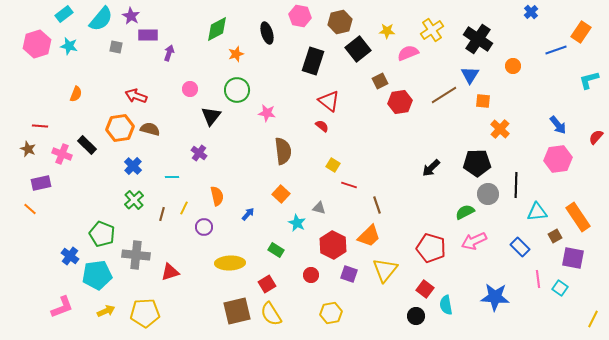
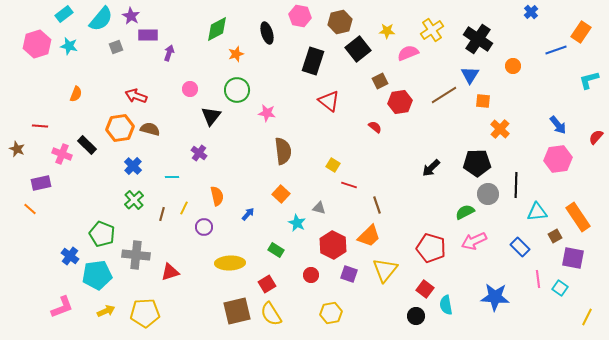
gray square at (116, 47): rotated 32 degrees counterclockwise
red semicircle at (322, 126): moved 53 px right, 1 px down
brown star at (28, 149): moved 11 px left
yellow line at (593, 319): moved 6 px left, 2 px up
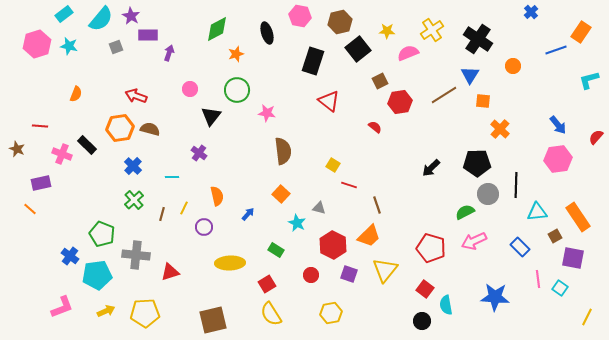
brown square at (237, 311): moved 24 px left, 9 px down
black circle at (416, 316): moved 6 px right, 5 px down
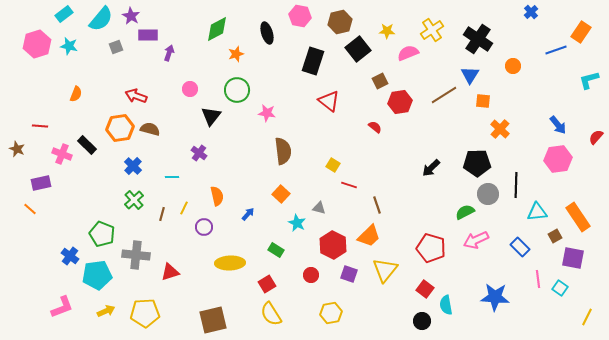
pink arrow at (474, 241): moved 2 px right, 1 px up
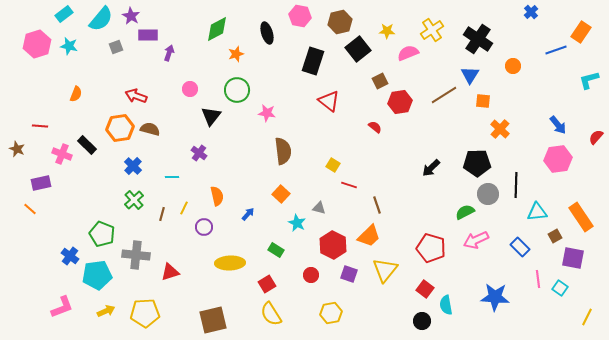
orange rectangle at (578, 217): moved 3 px right
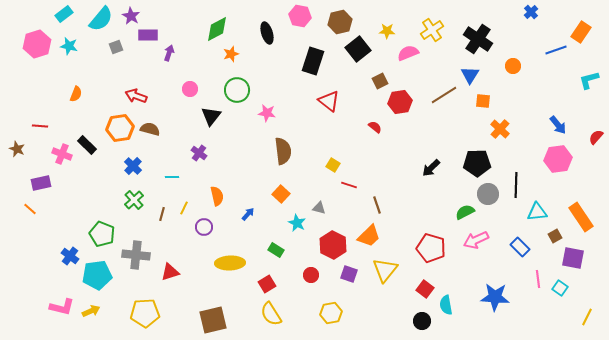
orange star at (236, 54): moved 5 px left
pink L-shape at (62, 307): rotated 35 degrees clockwise
yellow arrow at (106, 311): moved 15 px left
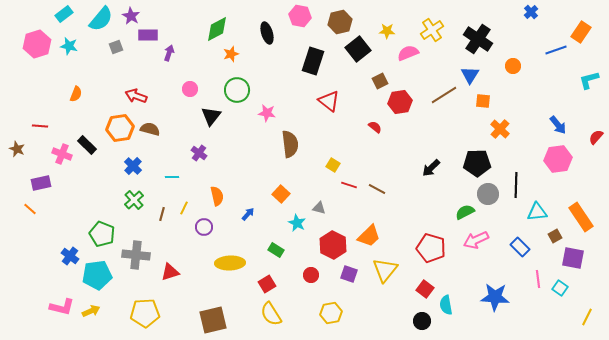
brown semicircle at (283, 151): moved 7 px right, 7 px up
brown line at (377, 205): moved 16 px up; rotated 42 degrees counterclockwise
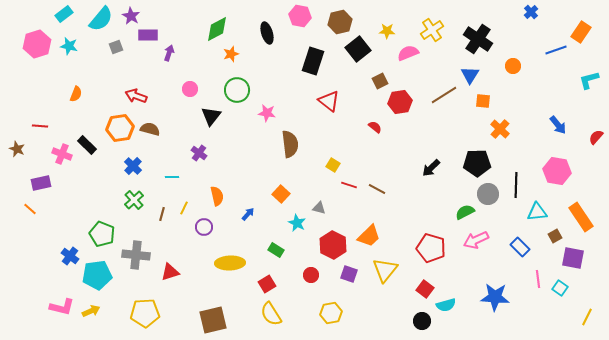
pink hexagon at (558, 159): moved 1 px left, 12 px down; rotated 16 degrees clockwise
cyan semicircle at (446, 305): rotated 96 degrees counterclockwise
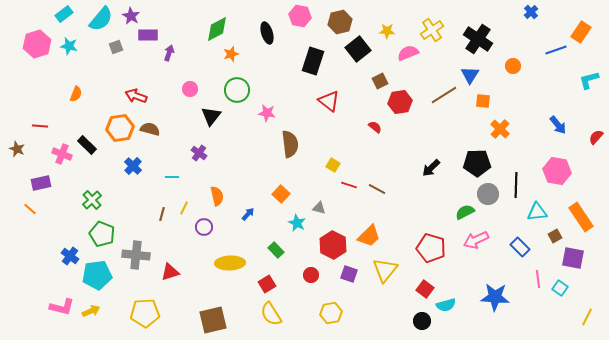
green cross at (134, 200): moved 42 px left
green rectangle at (276, 250): rotated 14 degrees clockwise
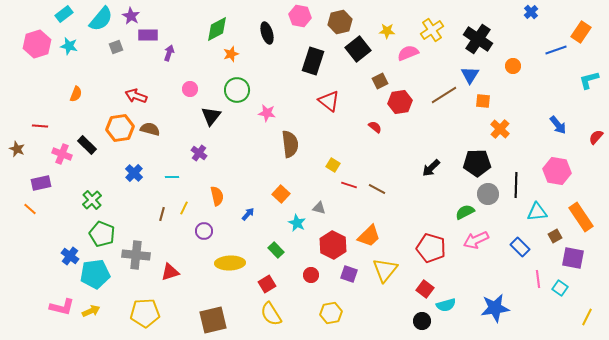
blue cross at (133, 166): moved 1 px right, 7 px down
purple circle at (204, 227): moved 4 px down
cyan pentagon at (97, 275): moved 2 px left, 1 px up
blue star at (495, 297): moved 11 px down; rotated 12 degrees counterclockwise
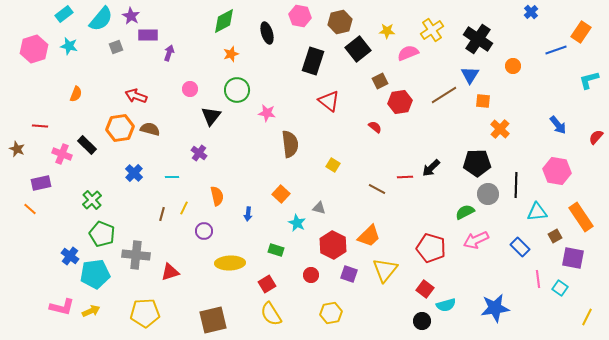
green diamond at (217, 29): moved 7 px right, 8 px up
pink hexagon at (37, 44): moved 3 px left, 5 px down
red line at (349, 185): moved 56 px right, 8 px up; rotated 21 degrees counterclockwise
blue arrow at (248, 214): rotated 144 degrees clockwise
green rectangle at (276, 250): rotated 28 degrees counterclockwise
